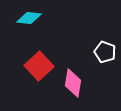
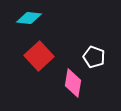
white pentagon: moved 11 px left, 5 px down
red square: moved 10 px up
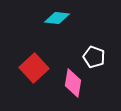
cyan diamond: moved 28 px right
red square: moved 5 px left, 12 px down
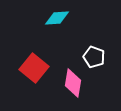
cyan diamond: rotated 10 degrees counterclockwise
red square: rotated 8 degrees counterclockwise
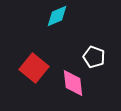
cyan diamond: moved 2 px up; rotated 20 degrees counterclockwise
pink diamond: rotated 16 degrees counterclockwise
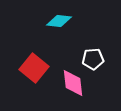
cyan diamond: moved 2 px right, 5 px down; rotated 30 degrees clockwise
white pentagon: moved 1 px left, 2 px down; rotated 25 degrees counterclockwise
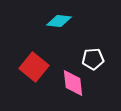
red square: moved 1 px up
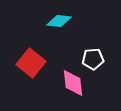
red square: moved 3 px left, 4 px up
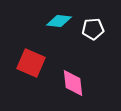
white pentagon: moved 30 px up
red square: rotated 16 degrees counterclockwise
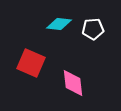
cyan diamond: moved 3 px down
